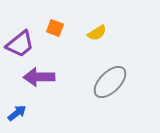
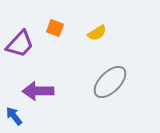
purple trapezoid: rotated 8 degrees counterclockwise
purple arrow: moved 1 px left, 14 px down
blue arrow: moved 3 px left, 3 px down; rotated 90 degrees counterclockwise
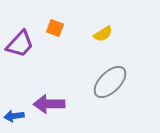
yellow semicircle: moved 6 px right, 1 px down
purple arrow: moved 11 px right, 13 px down
blue arrow: rotated 60 degrees counterclockwise
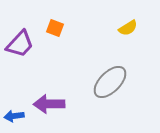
yellow semicircle: moved 25 px right, 6 px up
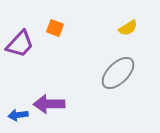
gray ellipse: moved 8 px right, 9 px up
blue arrow: moved 4 px right, 1 px up
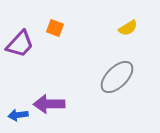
gray ellipse: moved 1 px left, 4 px down
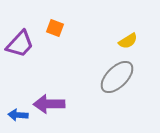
yellow semicircle: moved 13 px down
blue arrow: rotated 12 degrees clockwise
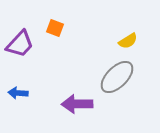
purple arrow: moved 28 px right
blue arrow: moved 22 px up
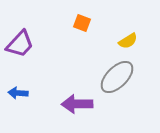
orange square: moved 27 px right, 5 px up
